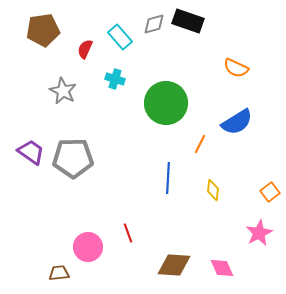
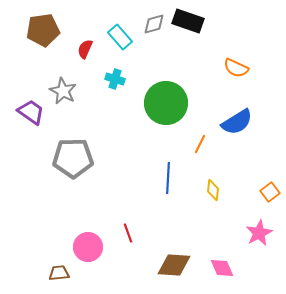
purple trapezoid: moved 40 px up
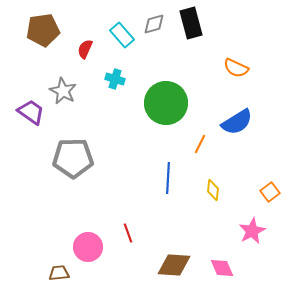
black rectangle: moved 3 px right, 2 px down; rotated 56 degrees clockwise
cyan rectangle: moved 2 px right, 2 px up
pink star: moved 7 px left, 2 px up
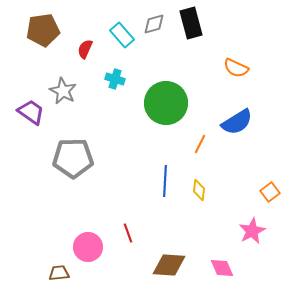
blue line: moved 3 px left, 3 px down
yellow diamond: moved 14 px left
brown diamond: moved 5 px left
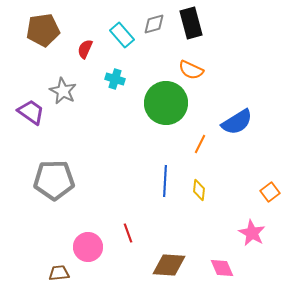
orange semicircle: moved 45 px left, 2 px down
gray pentagon: moved 19 px left, 22 px down
pink star: moved 2 px down; rotated 16 degrees counterclockwise
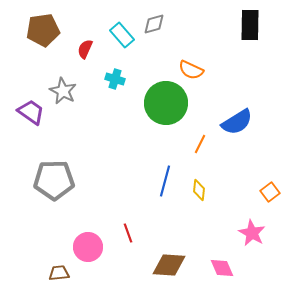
black rectangle: moved 59 px right, 2 px down; rotated 16 degrees clockwise
blue line: rotated 12 degrees clockwise
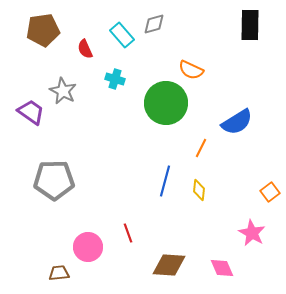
red semicircle: rotated 48 degrees counterclockwise
orange line: moved 1 px right, 4 px down
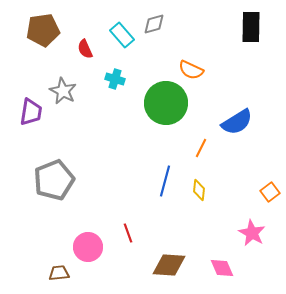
black rectangle: moved 1 px right, 2 px down
purple trapezoid: rotated 64 degrees clockwise
gray pentagon: rotated 21 degrees counterclockwise
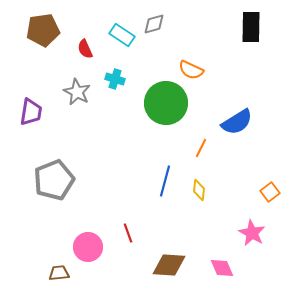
cyan rectangle: rotated 15 degrees counterclockwise
gray star: moved 14 px right, 1 px down
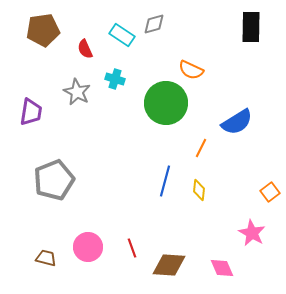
red line: moved 4 px right, 15 px down
brown trapezoid: moved 13 px left, 15 px up; rotated 20 degrees clockwise
